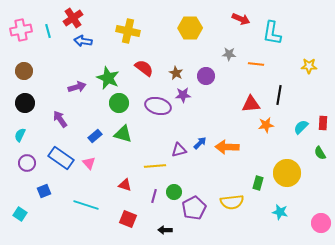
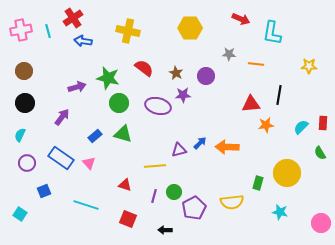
green star at (108, 78): rotated 10 degrees counterclockwise
purple arrow at (60, 119): moved 2 px right, 2 px up; rotated 72 degrees clockwise
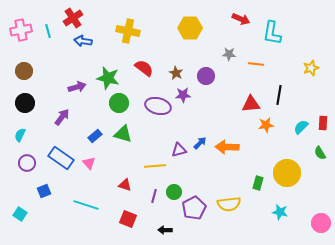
yellow star at (309, 66): moved 2 px right, 2 px down; rotated 21 degrees counterclockwise
yellow semicircle at (232, 202): moved 3 px left, 2 px down
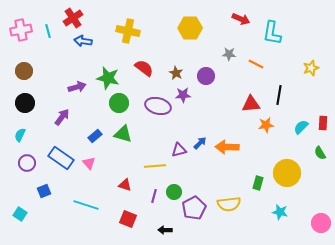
orange line at (256, 64): rotated 21 degrees clockwise
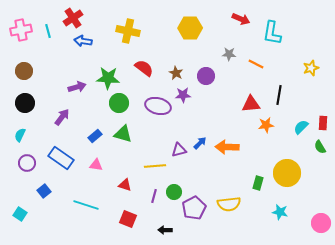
green star at (108, 78): rotated 10 degrees counterclockwise
green semicircle at (320, 153): moved 6 px up
pink triangle at (89, 163): moved 7 px right, 2 px down; rotated 40 degrees counterclockwise
blue square at (44, 191): rotated 16 degrees counterclockwise
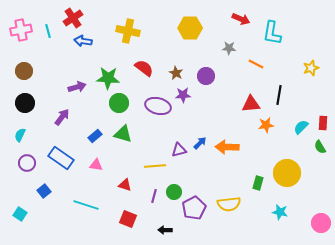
gray star at (229, 54): moved 6 px up
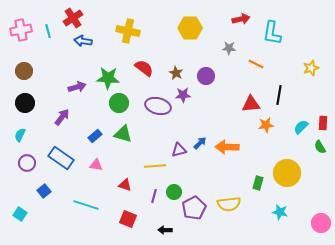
red arrow at (241, 19): rotated 36 degrees counterclockwise
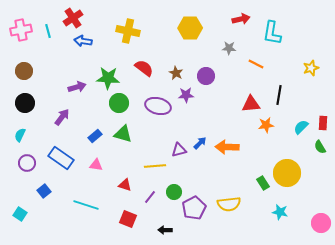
purple star at (183, 95): moved 3 px right
green rectangle at (258, 183): moved 5 px right; rotated 48 degrees counterclockwise
purple line at (154, 196): moved 4 px left, 1 px down; rotated 24 degrees clockwise
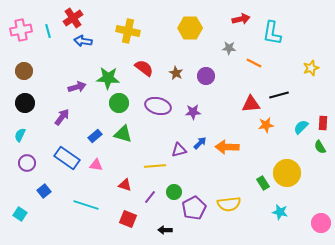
orange line at (256, 64): moved 2 px left, 1 px up
purple star at (186, 95): moved 7 px right, 17 px down
black line at (279, 95): rotated 66 degrees clockwise
blue rectangle at (61, 158): moved 6 px right
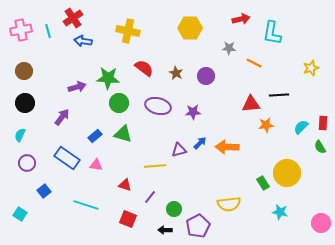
black line at (279, 95): rotated 12 degrees clockwise
green circle at (174, 192): moved 17 px down
purple pentagon at (194, 208): moved 4 px right, 18 px down
